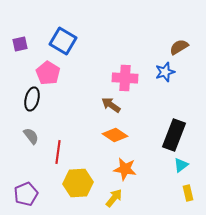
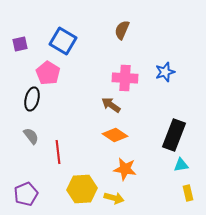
brown semicircle: moved 57 px left, 17 px up; rotated 36 degrees counterclockwise
red line: rotated 15 degrees counterclockwise
cyan triangle: rotated 28 degrees clockwise
yellow hexagon: moved 4 px right, 6 px down
yellow arrow: rotated 66 degrees clockwise
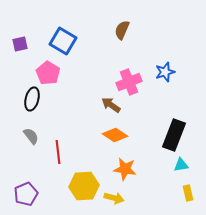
pink cross: moved 4 px right, 4 px down; rotated 25 degrees counterclockwise
yellow hexagon: moved 2 px right, 3 px up
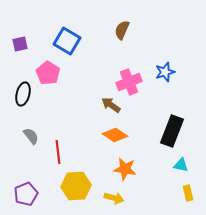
blue square: moved 4 px right
black ellipse: moved 9 px left, 5 px up
black rectangle: moved 2 px left, 4 px up
cyan triangle: rotated 21 degrees clockwise
yellow hexagon: moved 8 px left
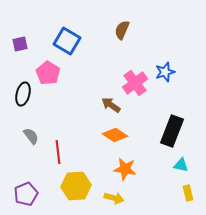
pink cross: moved 6 px right, 1 px down; rotated 15 degrees counterclockwise
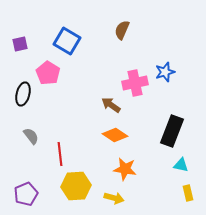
pink cross: rotated 25 degrees clockwise
red line: moved 2 px right, 2 px down
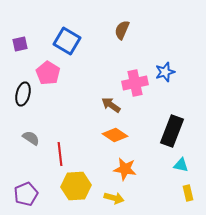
gray semicircle: moved 2 px down; rotated 18 degrees counterclockwise
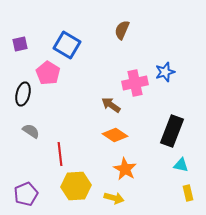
blue square: moved 4 px down
gray semicircle: moved 7 px up
orange star: rotated 20 degrees clockwise
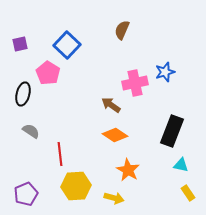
blue square: rotated 12 degrees clockwise
orange star: moved 3 px right, 1 px down
yellow rectangle: rotated 21 degrees counterclockwise
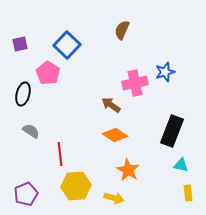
yellow rectangle: rotated 28 degrees clockwise
